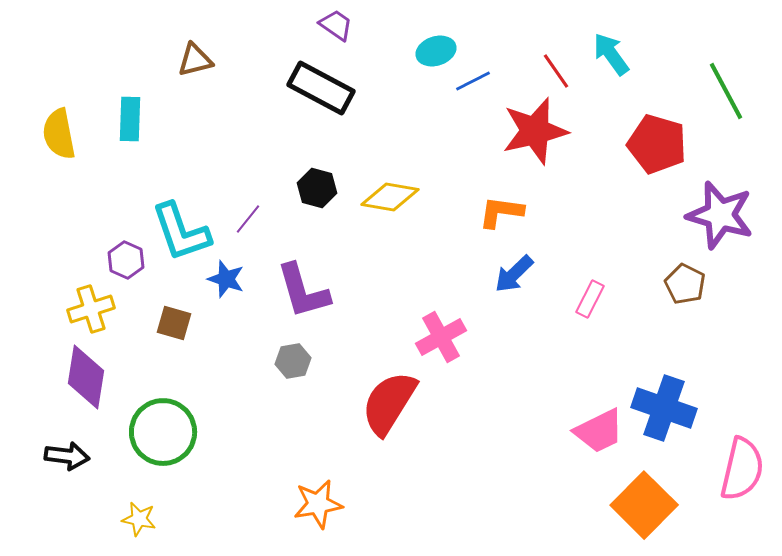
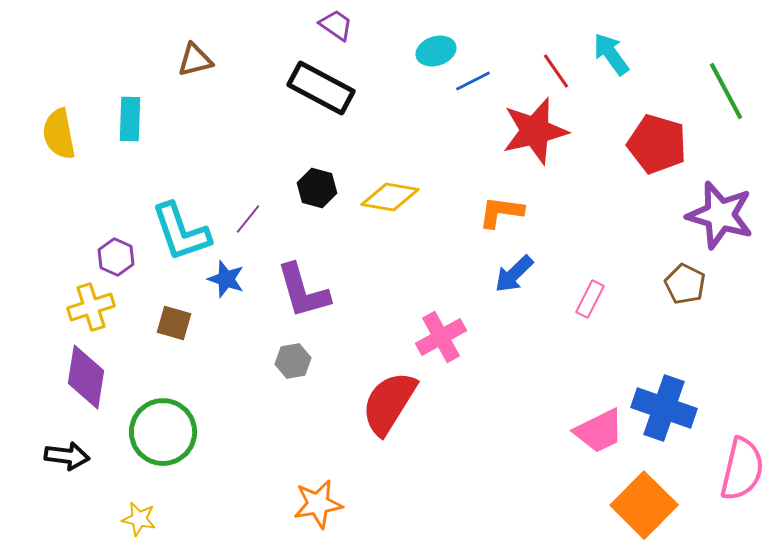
purple hexagon: moved 10 px left, 3 px up
yellow cross: moved 2 px up
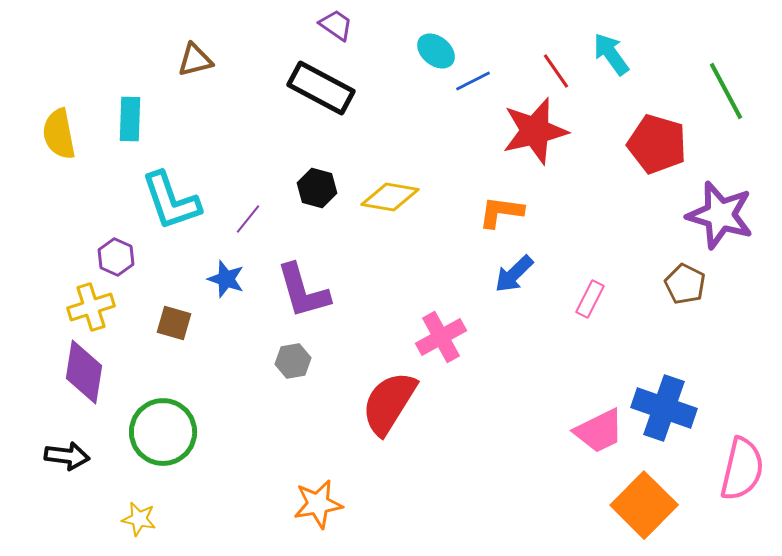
cyan ellipse: rotated 57 degrees clockwise
cyan L-shape: moved 10 px left, 31 px up
purple diamond: moved 2 px left, 5 px up
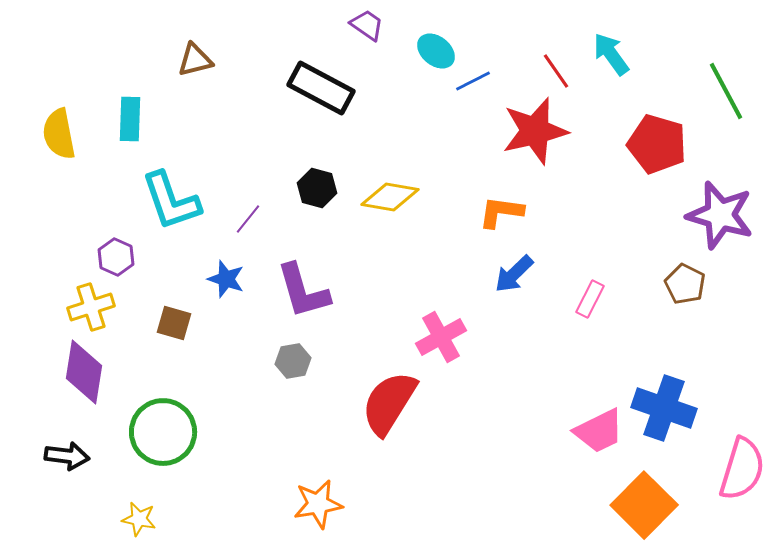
purple trapezoid: moved 31 px right
pink semicircle: rotated 4 degrees clockwise
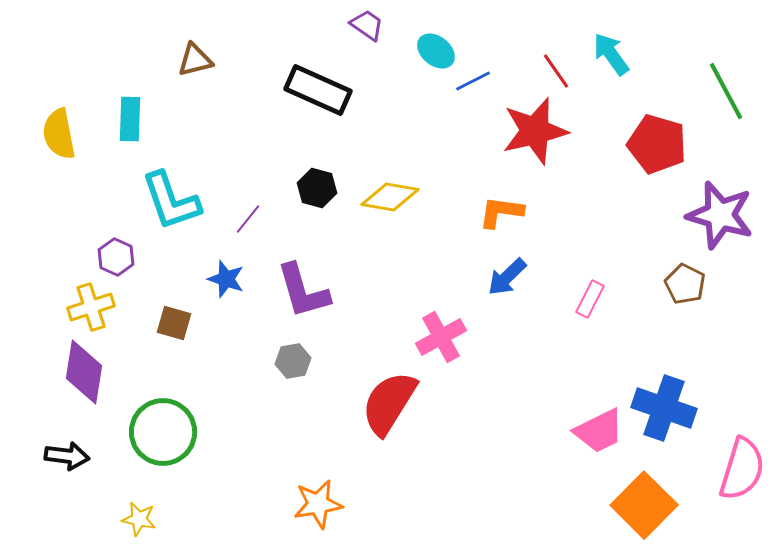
black rectangle: moved 3 px left, 2 px down; rotated 4 degrees counterclockwise
blue arrow: moved 7 px left, 3 px down
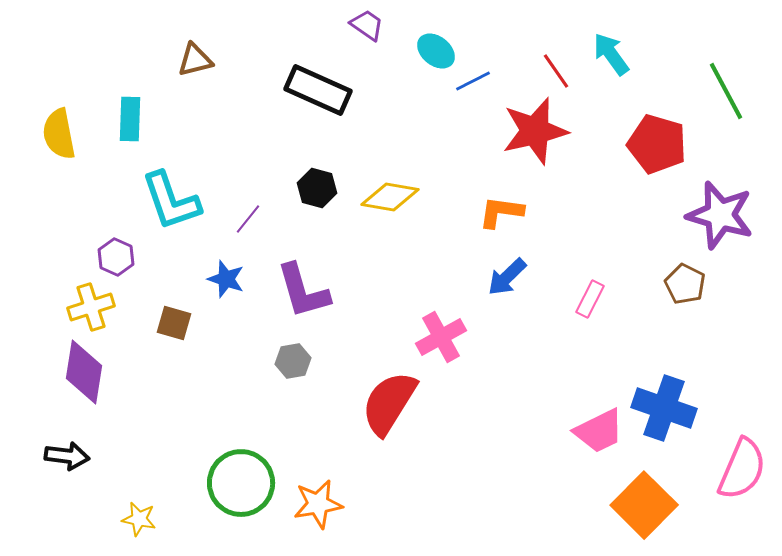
green circle: moved 78 px right, 51 px down
pink semicircle: rotated 6 degrees clockwise
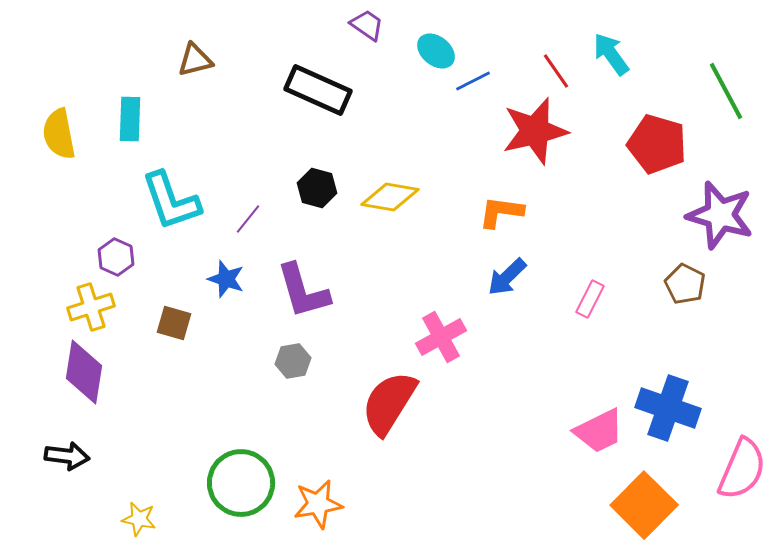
blue cross: moved 4 px right
